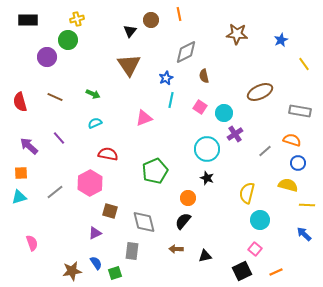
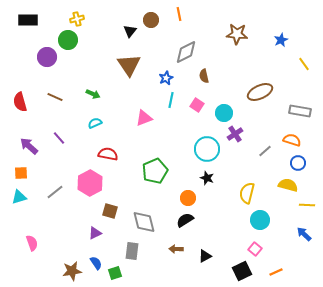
pink square at (200, 107): moved 3 px left, 2 px up
black semicircle at (183, 221): moved 2 px right, 1 px up; rotated 18 degrees clockwise
black triangle at (205, 256): rotated 16 degrees counterclockwise
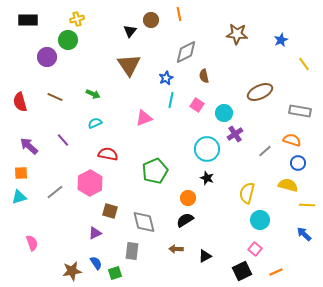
purple line at (59, 138): moved 4 px right, 2 px down
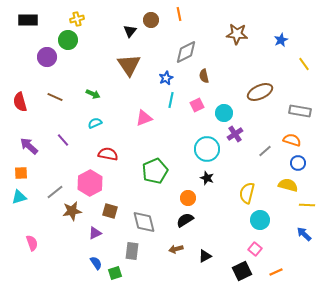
pink square at (197, 105): rotated 32 degrees clockwise
brown arrow at (176, 249): rotated 16 degrees counterclockwise
brown star at (72, 271): moved 60 px up
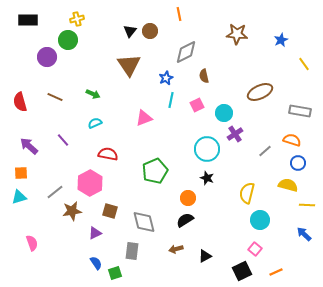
brown circle at (151, 20): moved 1 px left, 11 px down
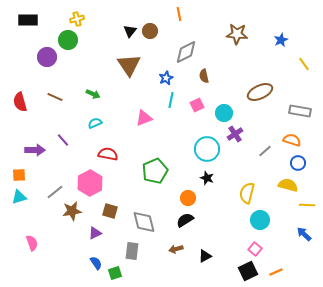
purple arrow at (29, 146): moved 6 px right, 4 px down; rotated 138 degrees clockwise
orange square at (21, 173): moved 2 px left, 2 px down
black square at (242, 271): moved 6 px right
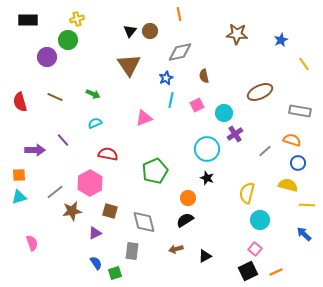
gray diamond at (186, 52): moved 6 px left; rotated 15 degrees clockwise
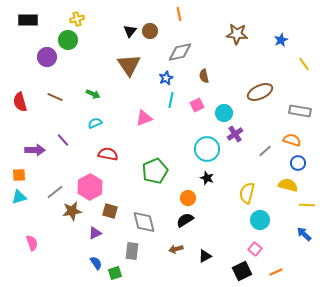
pink hexagon at (90, 183): moved 4 px down
black square at (248, 271): moved 6 px left
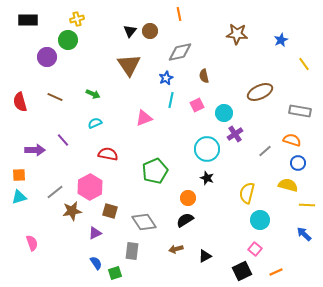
gray diamond at (144, 222): rotated 20 degrees counterclockwise
